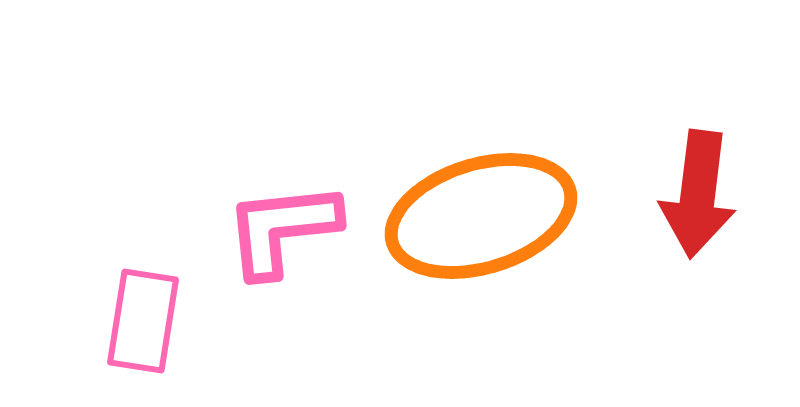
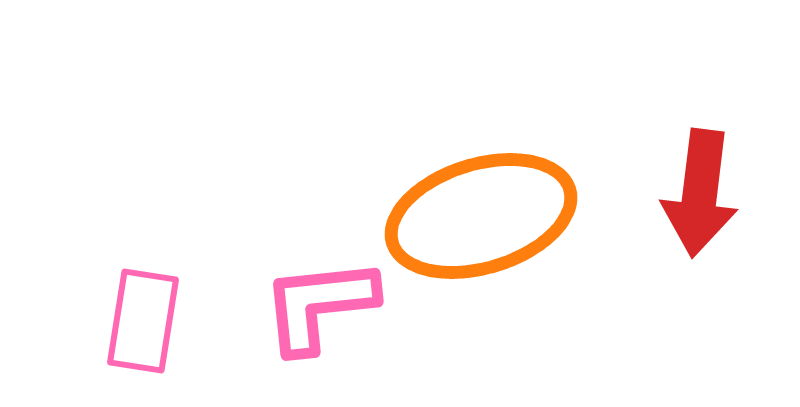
red arrow: moved 2 px right, 1 px up
pink L-shape: moved 37 px right, 76 px down
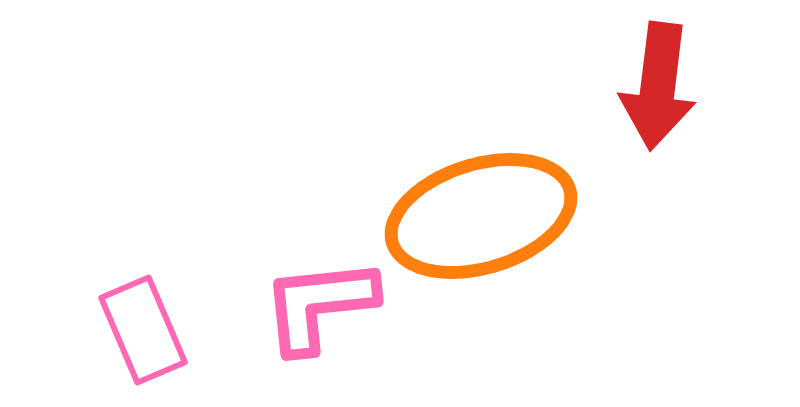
red arrow: moved 42 px left, 107 px up
pink rectangle: moved 9 px down; rotated 32 degrees counterclockwise
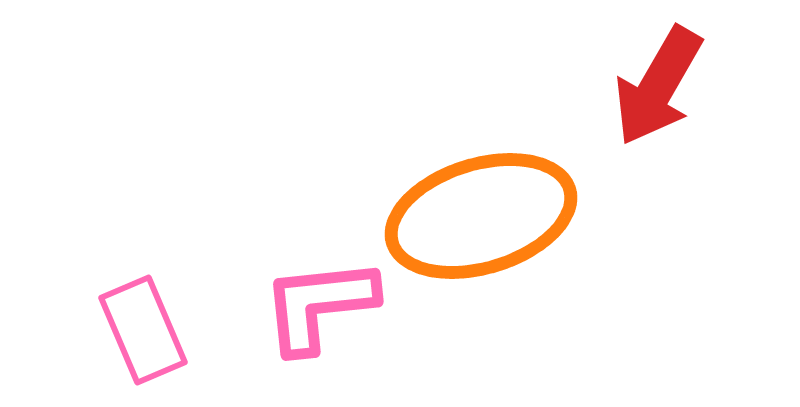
red arrow: rotated 23 degrees clockwise
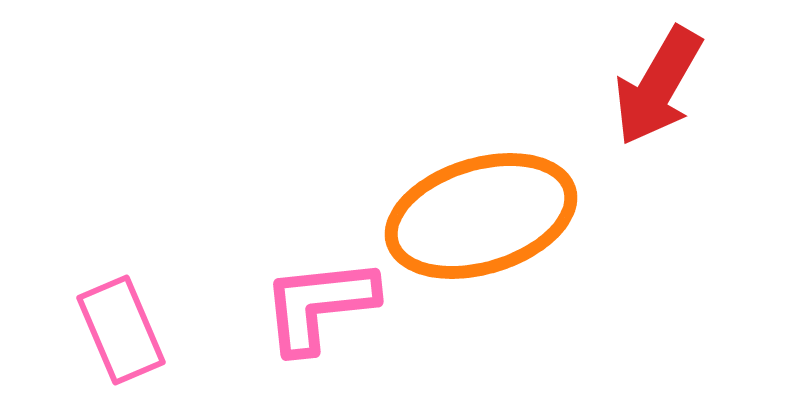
pink rectangle: moved 22 px left
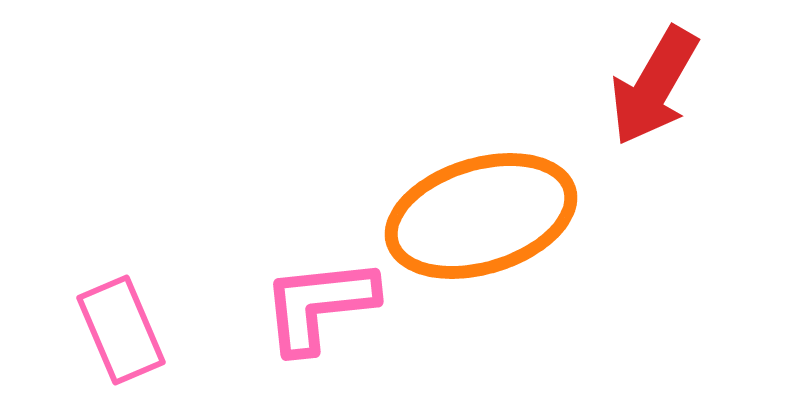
red arrow: moved 4 px left
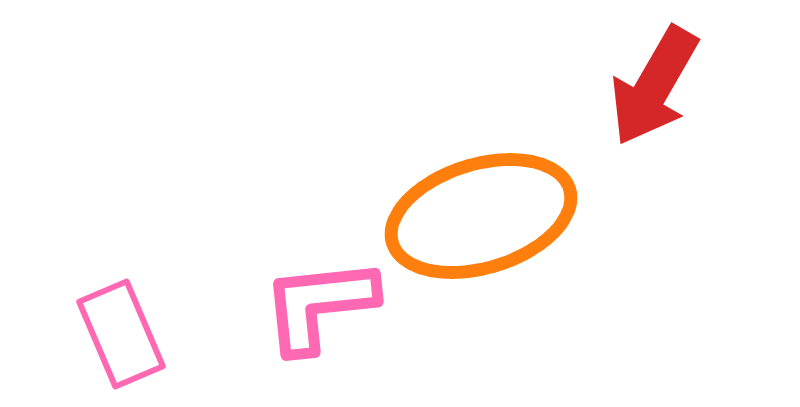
pink rectangle: moved 4 px down
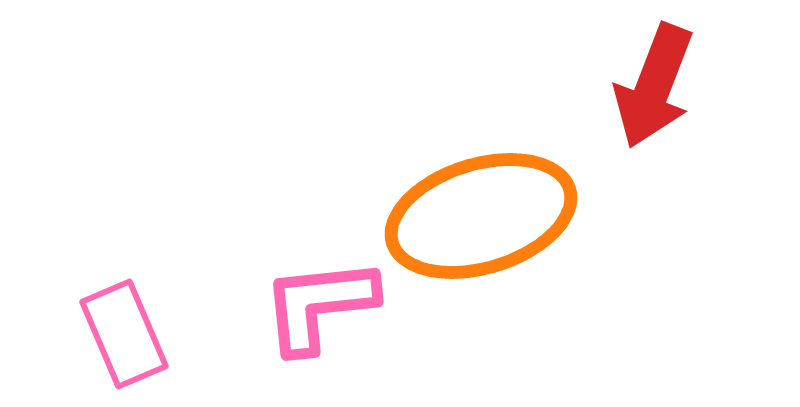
red arrow: rotated 9 degrees counterclockwise
pink rectangle: moved 3 px right
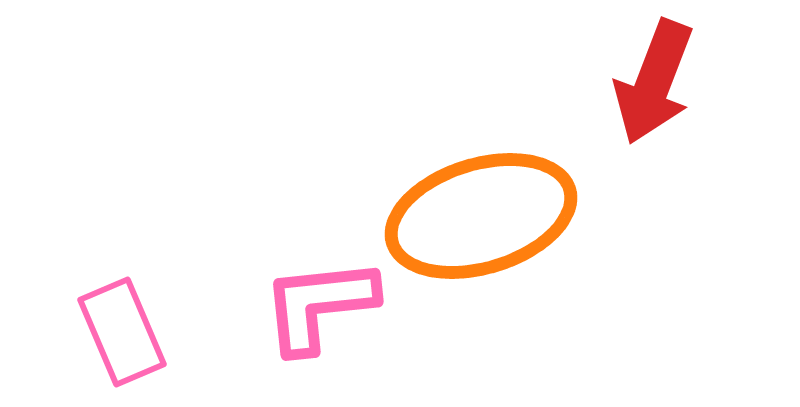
red arrow: moved 4 px up
pink rectangle: moved 2 px left, 2 px up
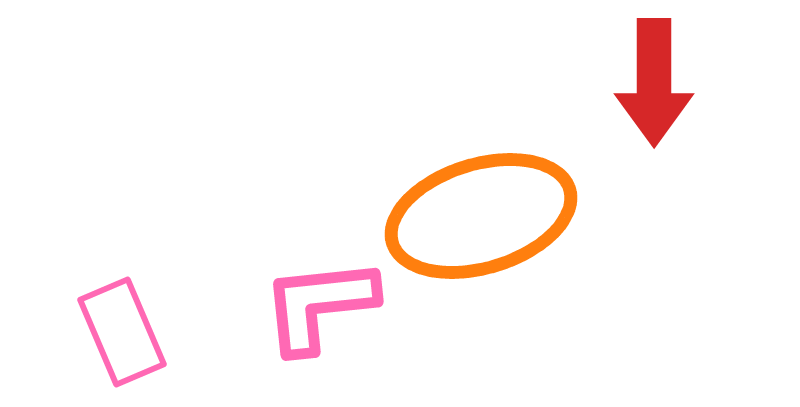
red arrow: rotated 21 degrees counterclockwise
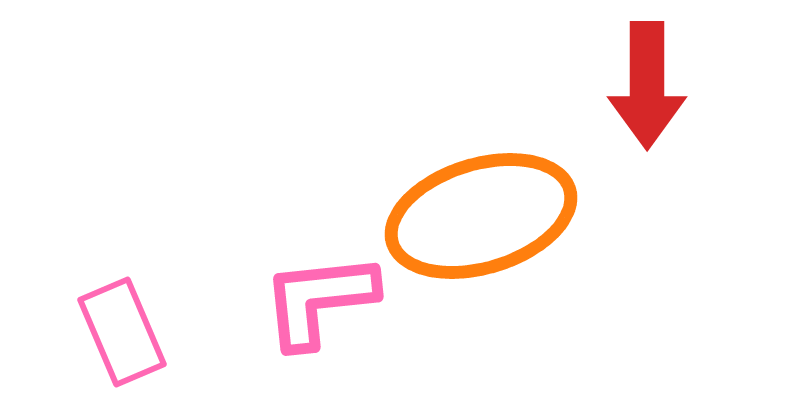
red arrow: moved 7 px left, 3 px down
pink L-shape: moved 5 px up
